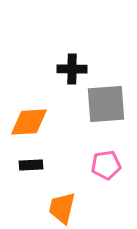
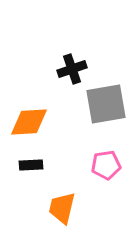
black cross: rotated 20 degrees counterclockwise
gray square: rotated 6 degrees counterclockwise
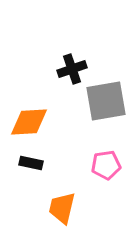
gray square: moved 3 px up
black rectangle: moved 2 px up; rotated 15 degrees clockwise
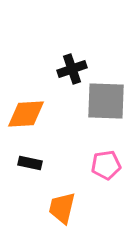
gray square: rotated 12 degrees clockwise
orange diamond: moved 3 px left, 8 px up
black rectangle: moved 1 px left
